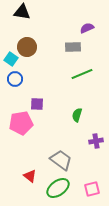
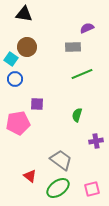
black triangle: moved 2 px right, 2 px down
pink pentagon: moved 3 px left
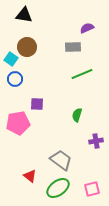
black triangle: moved 1 px down
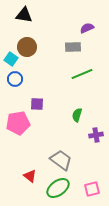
purple cross: moved 6 px up
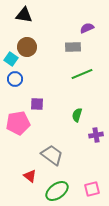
gray trapezoid: moved 9 px left, 5 px up
green ellipse: moved 1 px left, 3 px down
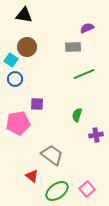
cyan square: moved 1 px down
green line: moved 2 px right
red triangle: moved 2 px right
pink square: moved 5 px left; rotated 28 degrees counterclockwise
